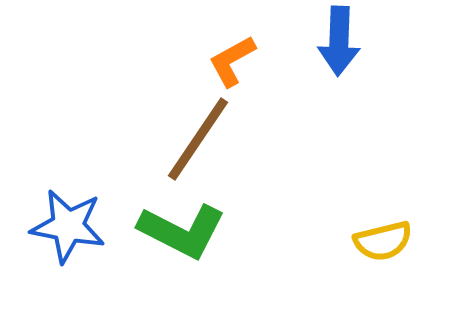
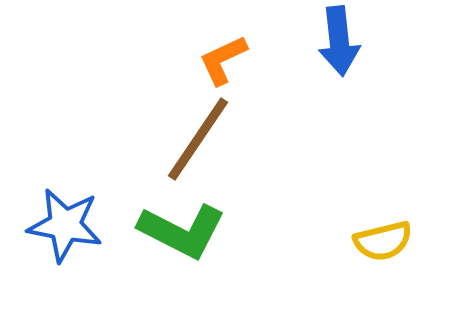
blue arrow: rotated 8 degrees counterclockwise
orange L-shape: moved 9 px left, 1 px up; rotated 4 degrees clockwise
blue star: moved 3 px left, 1 px up
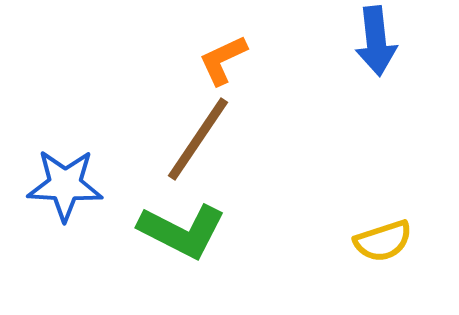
blue arrow: moved 37 px right
blue star: moved 40 px up; rotated 8 degrees counterclockwise
yellow semicircle: rotated 4 degrees counterclockwise
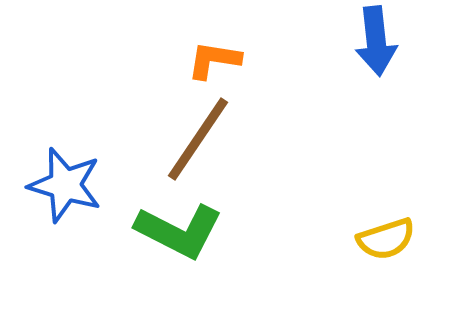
orange L-shape: moved 9 px left; rotated 34 degrees clockwise
blue star: rotated 14 degrees clockwise
green L-shape: moved 3 px left
yellow semicircle: moved 3 px right, 2 px up
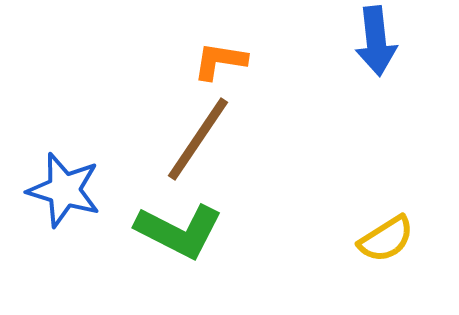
orange L-shape: moved 6 px right, 1 px down
blue star: moved 1 px left, 5 px down
yellow semicircle: rotated 14 degrees counterclockwise
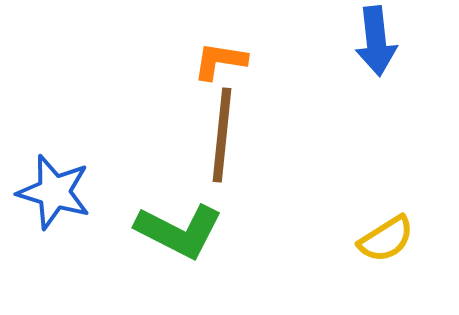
brown line: moved 24 px right, 4 px up; rotated 28 degrees counterclockwise
blue star: moved 10 px left, 2 px down
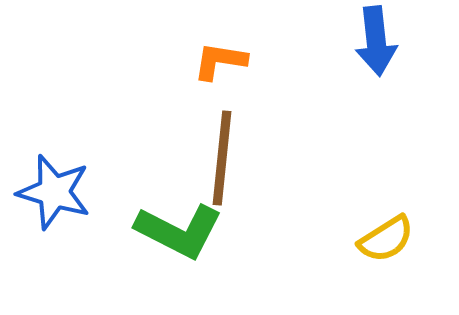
brown line: moved 23 px down
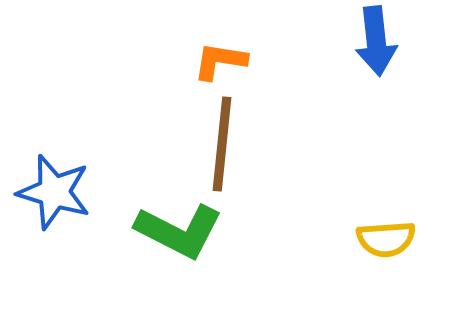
brown line: moved 14 px up
yellow semicircle: rotated 28 degrees clockwise
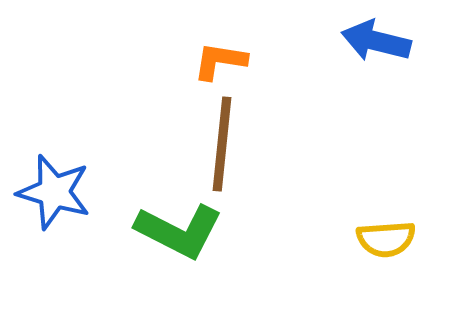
blue arrow: rotated 110 degrees clockwise
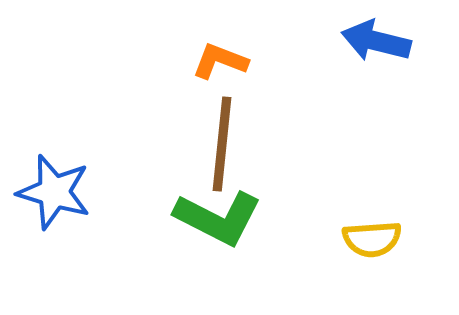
orange L-shape: rotated 12 degrees clockwise
green L-shape: moved 39 px right, 13 px up
yellow semicircle: moved 14 px left
